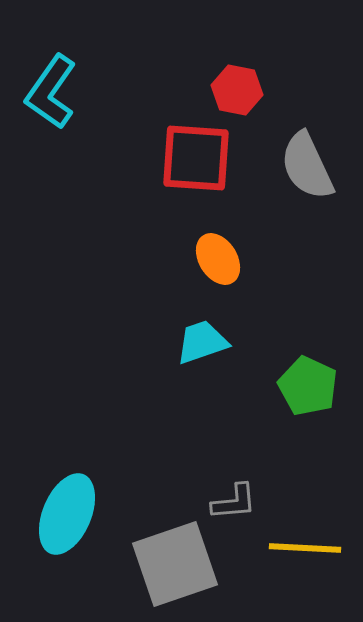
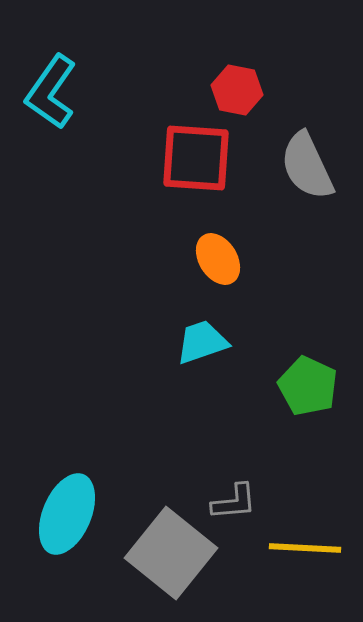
gray square: moved 4 px left, 11 px up; rotated 32 degrees counterclockwise
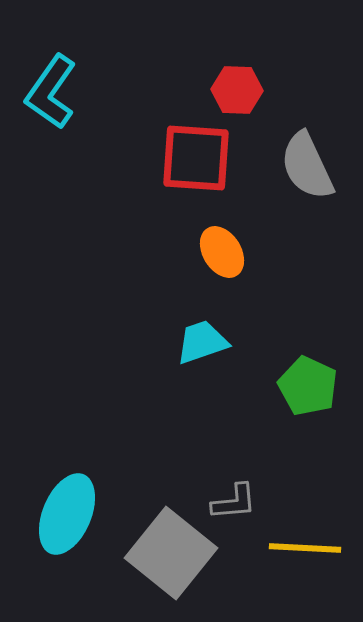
red hexagon: rotated 9 degrees counterclockwise
orange ellipse: moved 4 px right, 7 px up
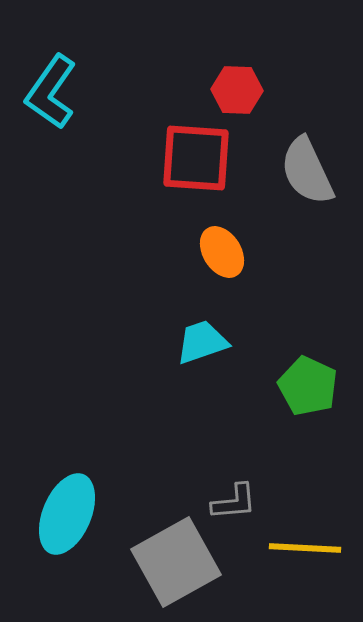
gray semicircle: moved 5 px down
gray square: moved 5 px right, 9 px down; rotated 22 degrees clockwise
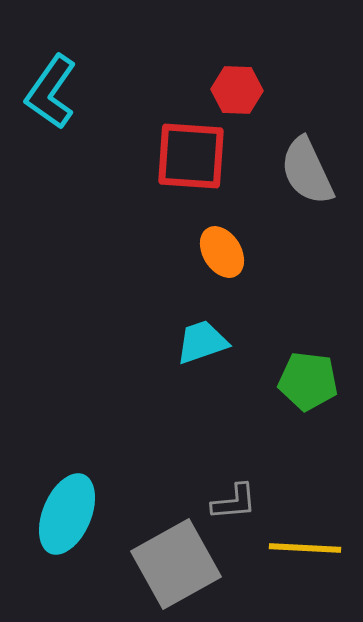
red square: moved 5 px left, 2 px up
green pentagon: moved 5 px up; rotated 18 degrees counterclockwise
gray square: moved 2 px down
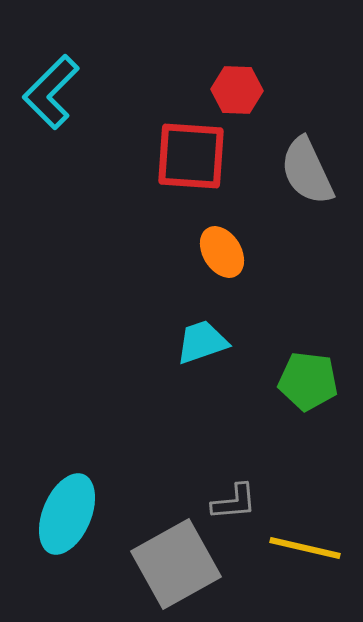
cyan L-shape: rotated 10 degrees clockwise
yellow line: rotated 10 degrees clockwise
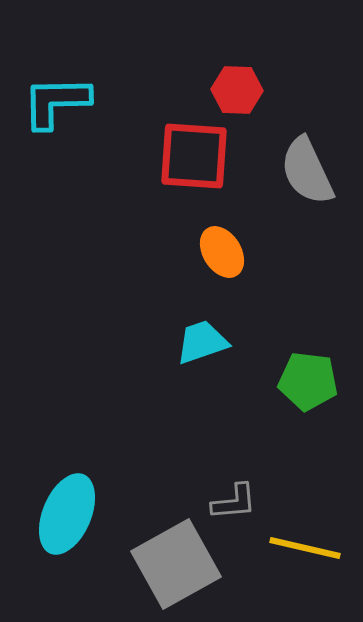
cyan L-shape: moved 5 px right, 10 px down; rotated 44 degrees clockwise
red square: moved 3 px right
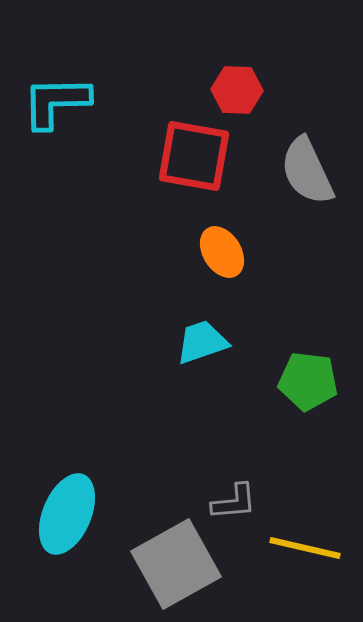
red square: rotated 6 degrees clockwise
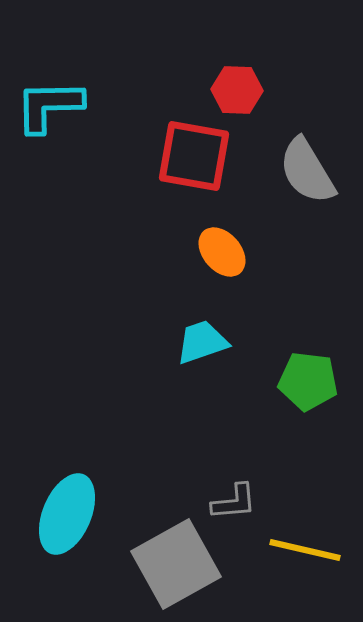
cyan L-shape: moved 7 px left, 4 px down
gray semicircle: rotated 6 degrees counterclockwise
orange ellipse: rotated 9 degrees counterclockwise
yellow line: moved 2 px down
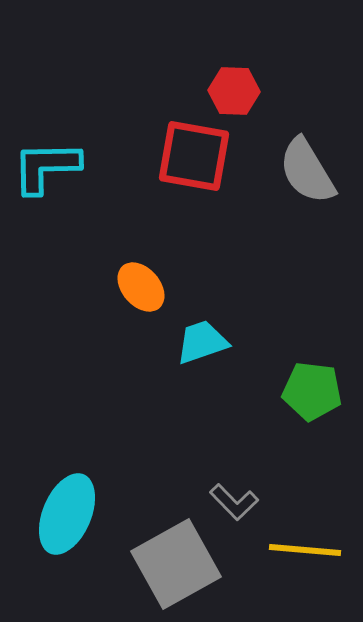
red hexagon: moved 3 px left, 1 px down
cyan L-shape: moved 3 px left, 61 px down
orange ellipse: moved 81 px left, 35 px down
green pentagon: moved 4 px right, 10 px down
gray L-shape: rotated 51 degrees clockwise
yellow line: rotated 8 degrees counterclockwise
